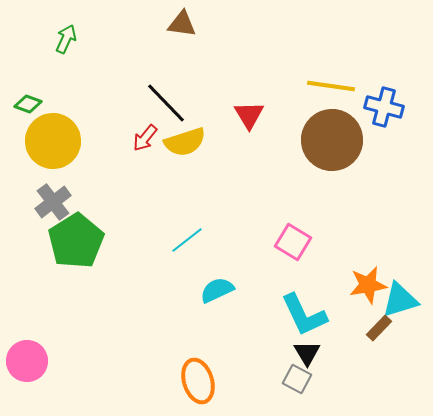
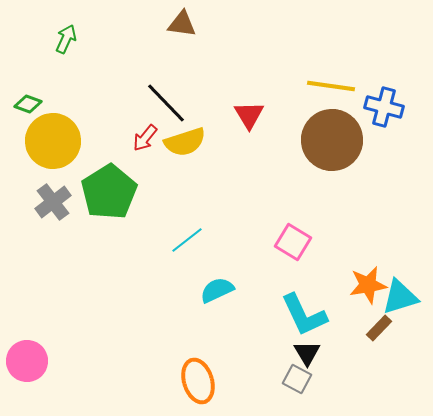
green pentagon: moved 33 px right, 49 px up
cyan triangle: moved 3 px up
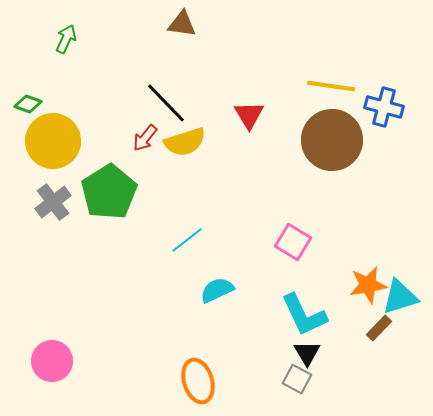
pink circle: moved 25 px right
